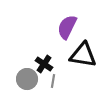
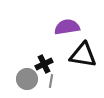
purple semicircle: rotated 55 degrees clockwise
black cross: rotated 30 degrees clockwise
gray line: moved 2 px left
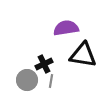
purple semicircle: moved 1 px left, 1 px down
gray circle: moved 1 px down
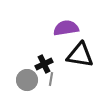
black triangle: moved 3 px left
gray line: moved 2 px up
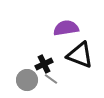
black triangle: rotated 12 degrees clockwise
gray line: rotated 64 degrees counterclockwise
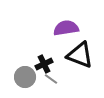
gray circle: moved 2 px left, 3 px up
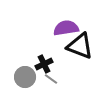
black triangle: moved 9 px up
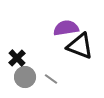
black cross: moved 27 px left, 6 px up; rotated 18 degrees counterclockwise
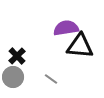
black triangle: rotated 16 degrees counterclockwise
black cross: moved 2 px up
gray circle: moved 12 px left
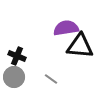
black cross: rotated 24 degrees counterclockwise
gray circle: moved 1 px right
